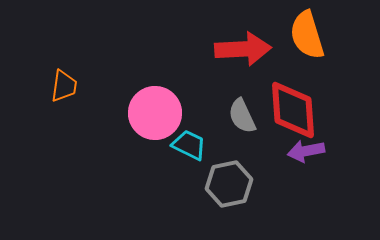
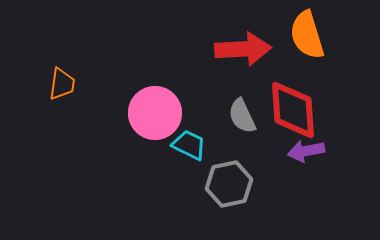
orange trapezoid: moved 2 px left, 2 px up
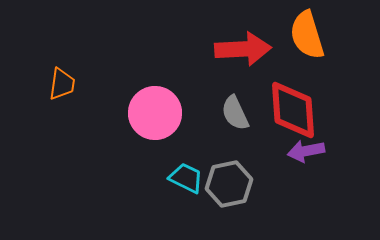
gray semicircle: moved 7 px left, 3 px up
cyan trapezoid: moved 3 px left, 33 px down
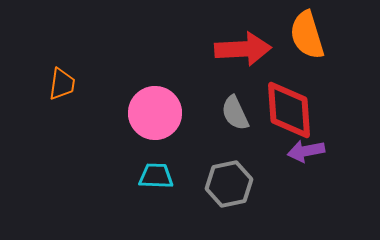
red diamond: moved 4 px left
cyan trapezoid: moved 30 px left, 2 px up; rotated 24 degrees counterclockwise
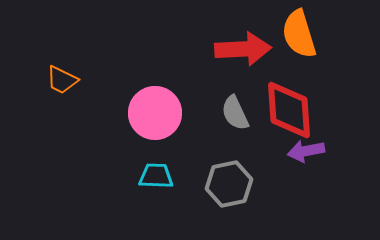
orange semicircle: moved 8 px left, 1 px up
orange trapezoid: moved 4 px up; rotated 108 degrees clockwise
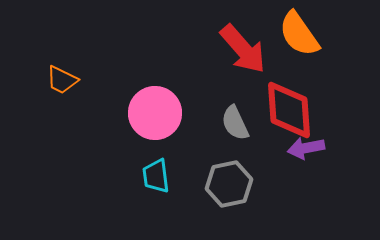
orange semicircle: rotated 18 degrees counterclockwise
red arrow: rotated 52 degrees clockwise
gray semicircle: moved 10 px down
purple arrow: moved 3 px up
cyan trapezoid: rotated 99 degrees counterclockwise
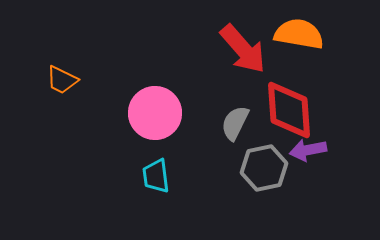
orange semicircle: rotated 135 degrees clockwise
gray semicircle: rotated 51 degrees clockwise
purple arrow: moved 2 px right, 2 px down
gray hexagon: moved 35 px right, 16 px up
